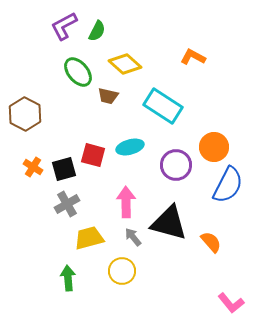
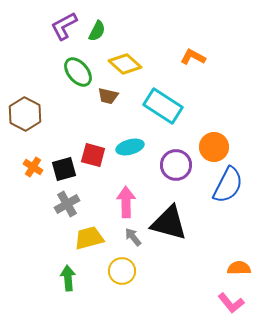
orange semicircle: moved 28 px right, 26 px down; rotated 50 degrees counterclockwise
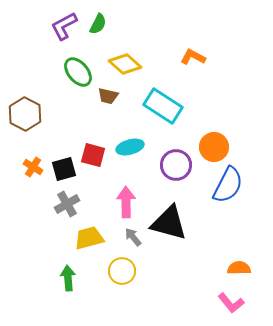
green semicircle: moved 1 px right, 7 px up
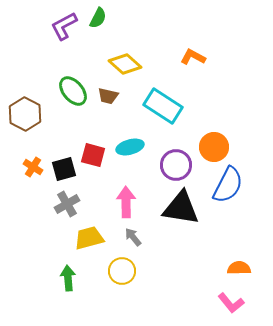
green semicircle: moved 6 px up
green ellipse: moved 5 px left, 19 px down
black triangle: moved 12 px right, 15 px up; rotated 6 degrees counterclockwise
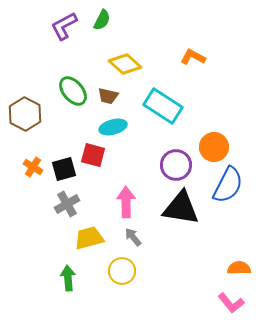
green semicircle: moved 4 px right, 2 px down
cyan ellipse: moved 17 px left, 20 px up
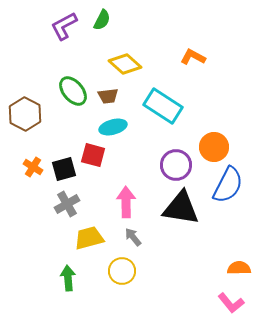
brown trapezoid: rotated 20 degrees counterclockwise
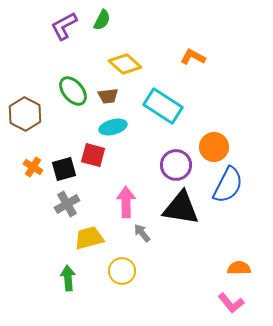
gray arrow: moved 9 px right, 4 px up
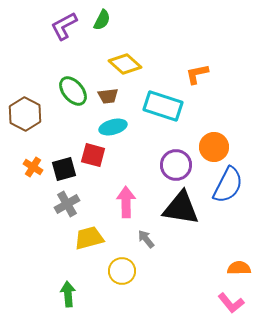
orange L-shape: moved 4 px right, 17 px down; rotated 40 degrees counterclockwise
cyan rectangle: rotated 15 degrees counterclockwise
gray arrow: moved 4 px right, 6 px down
green arrow: moved 16 px down
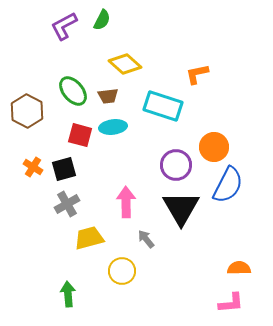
brown hexagon: moved 2 px right, 3 px up
cyan ellipse: rotated 8 degrees clockwise
red square: moved 13 px left, 20 px up
black triangle: rotated 51 degrees clockwise
pink L-shape: rotated 56 degrees counterclockwise
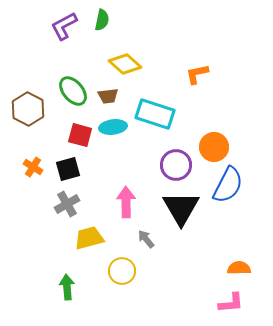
green semicircle: rotated 15 degrees counterclockwise
cyan rectangle: moved 8 px left, 8 px down
brown hexagon: moved 1 px right, 2 px up
black square: moved 4 px right
green arrow: moved 1 px left, 7 px up
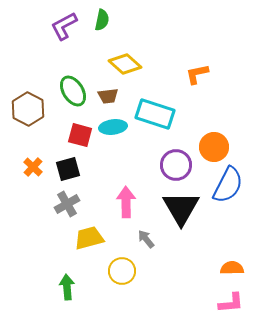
green ellipse: rotated 8 degrees clockwise
orange cross: rotated 12 degrees clockwise
orange semicircle: moved 7 px left
